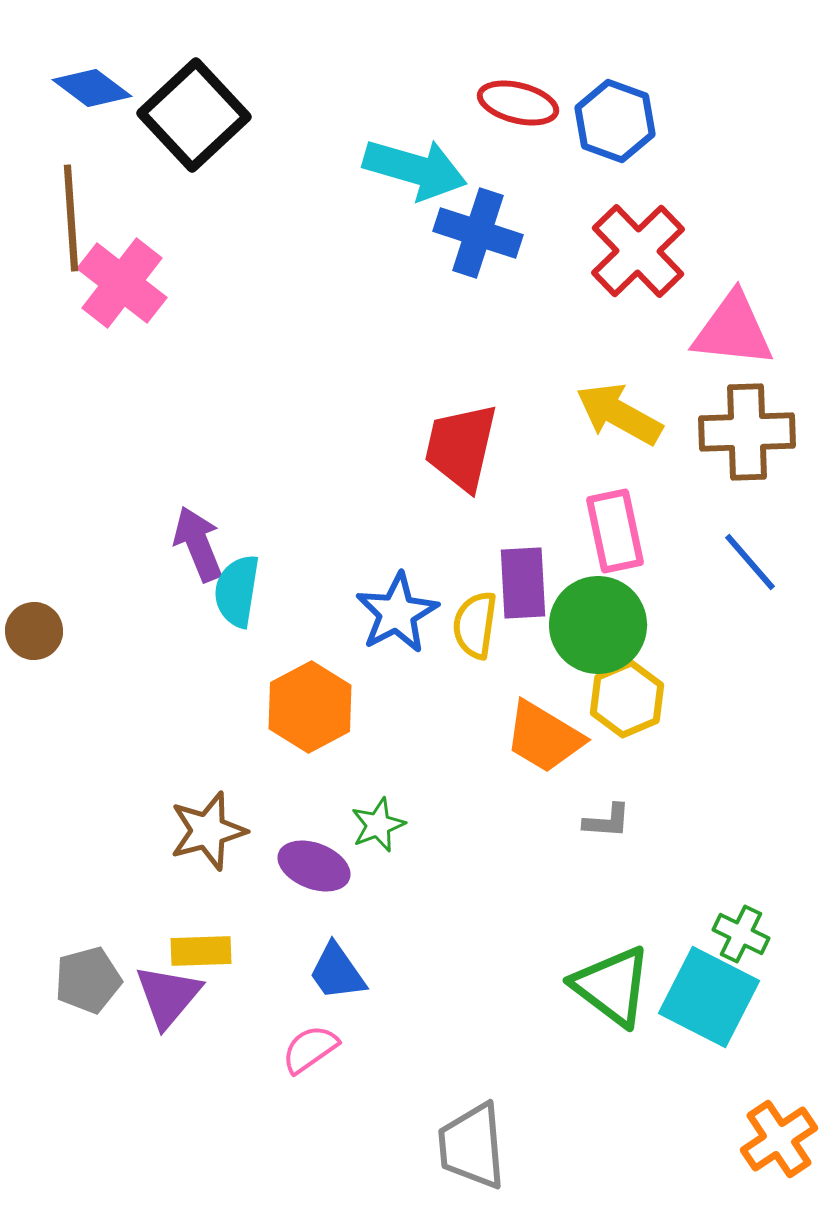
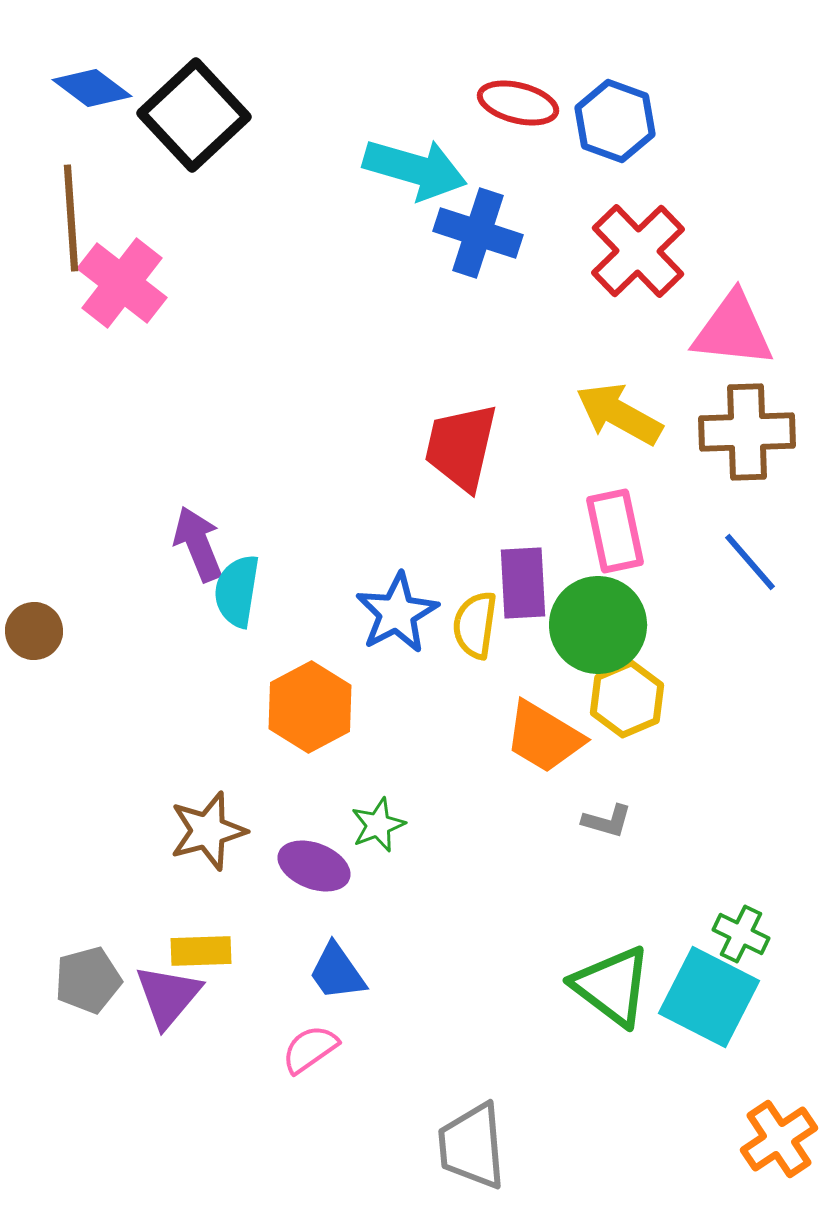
gray L-shape: rotated 12 degrees clockwise
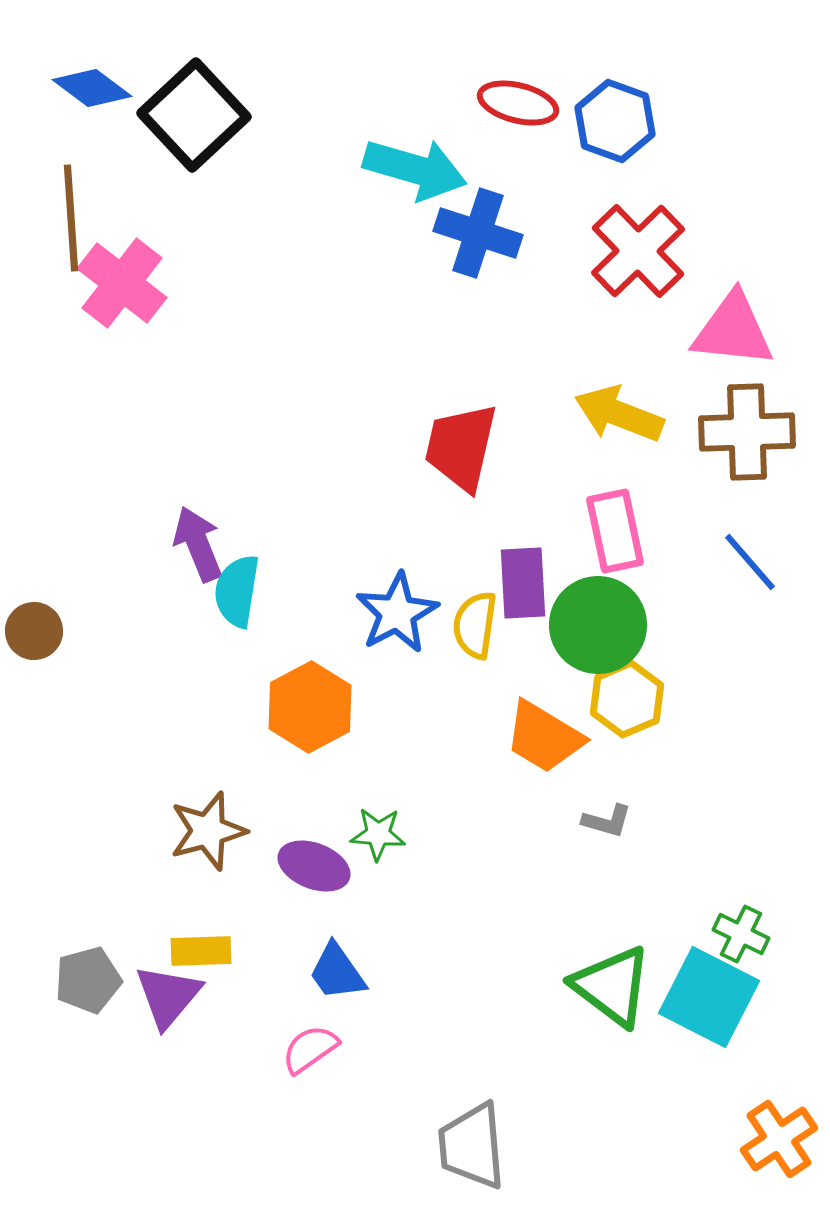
yellow arrow: rotated 8 degrees counterclockwise
green star: moved 9 px down; rotated 26 degrees clockwise
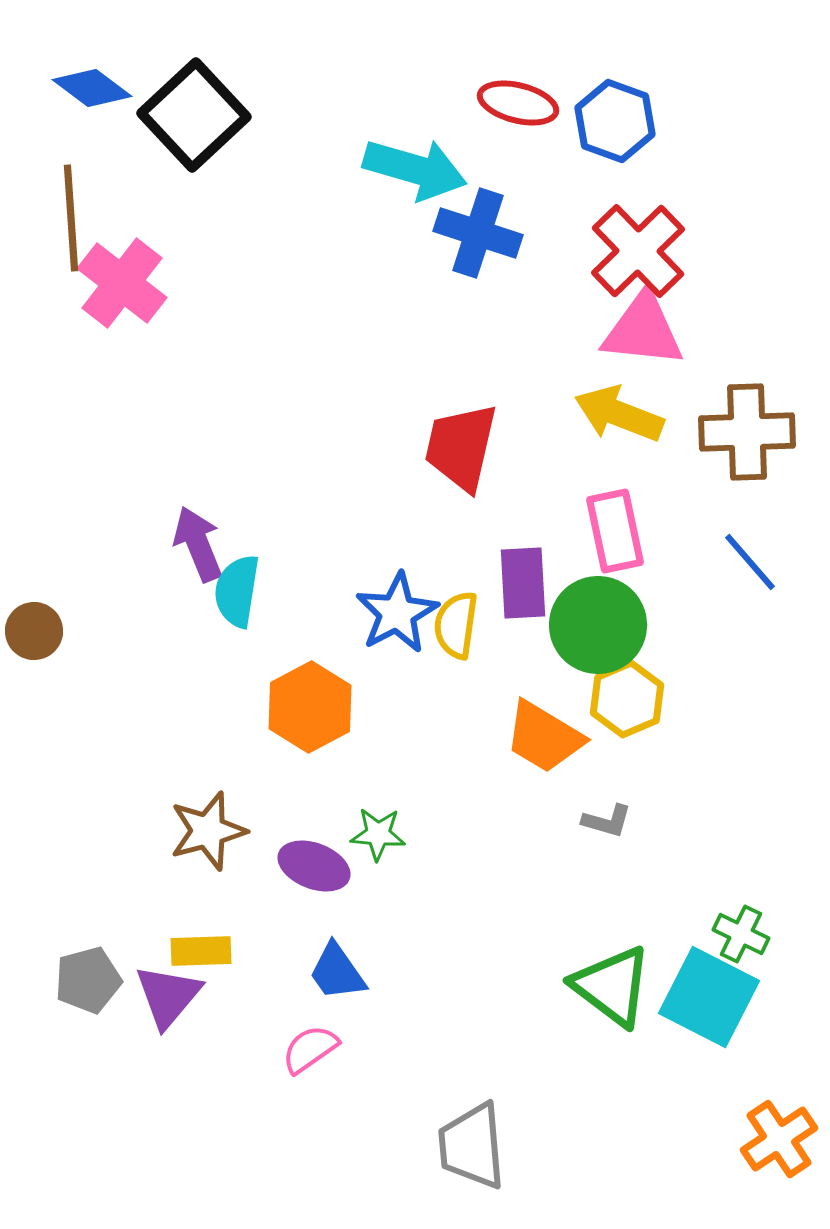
pink triangle: moved 90 px left
yellow semicircle: moved 19 px left
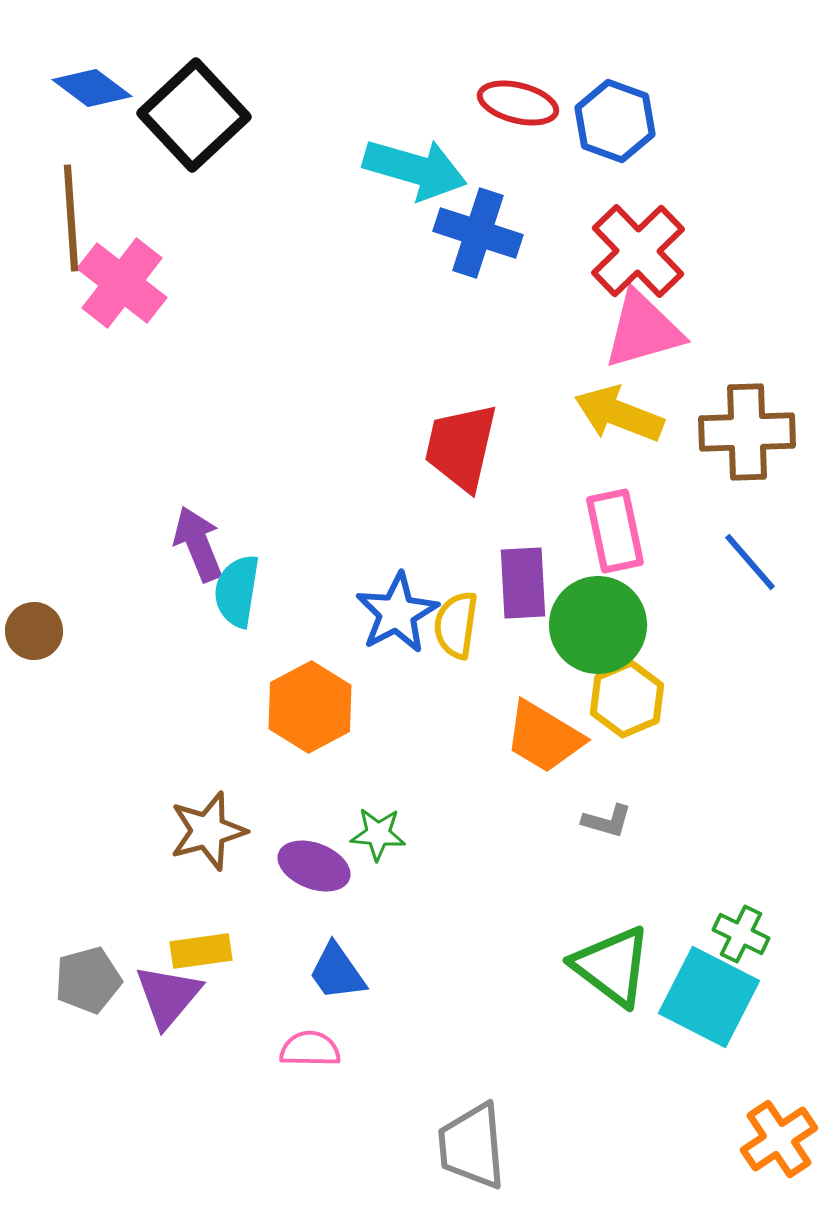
pink triangle: rotated 22 degrees counterclockwise
yellow rectangle: rotated 6 degrees counterclockwise
green triangle: moved 20 px up
pink semicircle: rotated 36 degrees clockwise
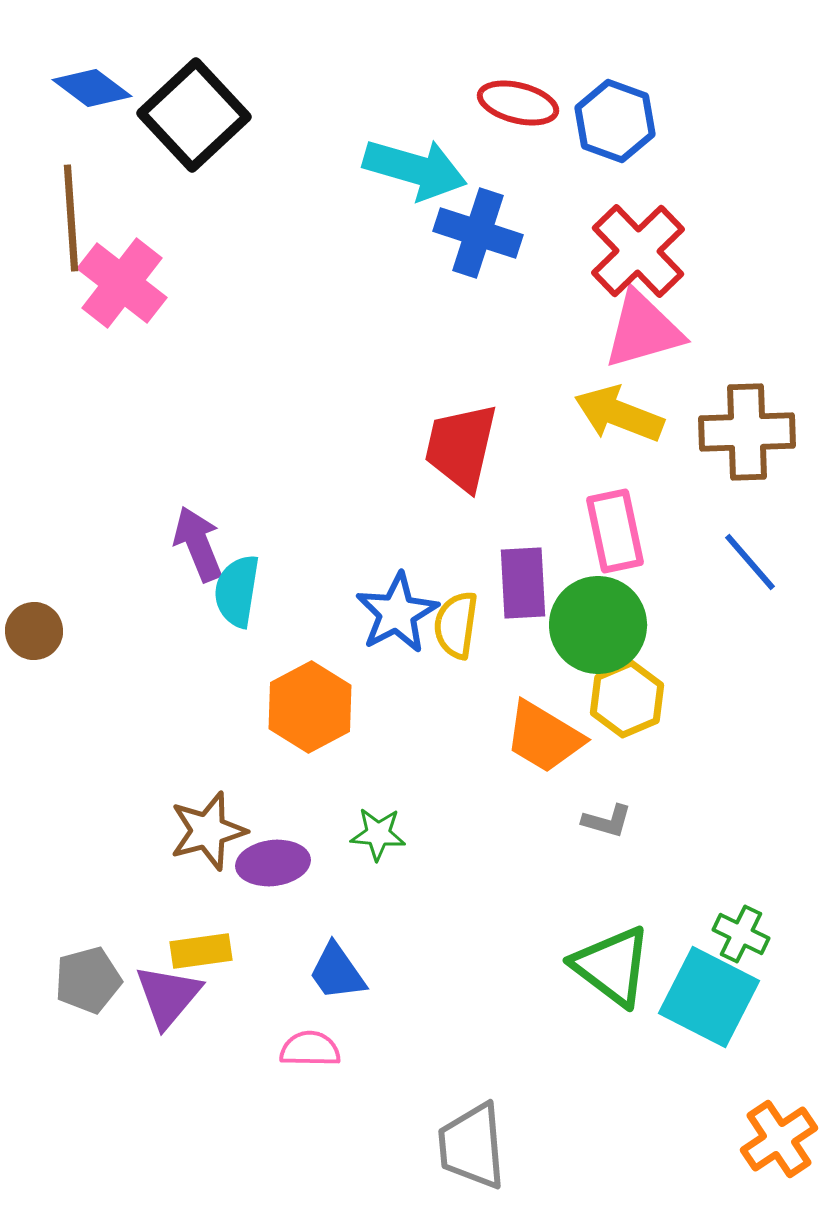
purple ellipse: moved 41 px left, 3 px up; rotated 28 degrees counterclockwise
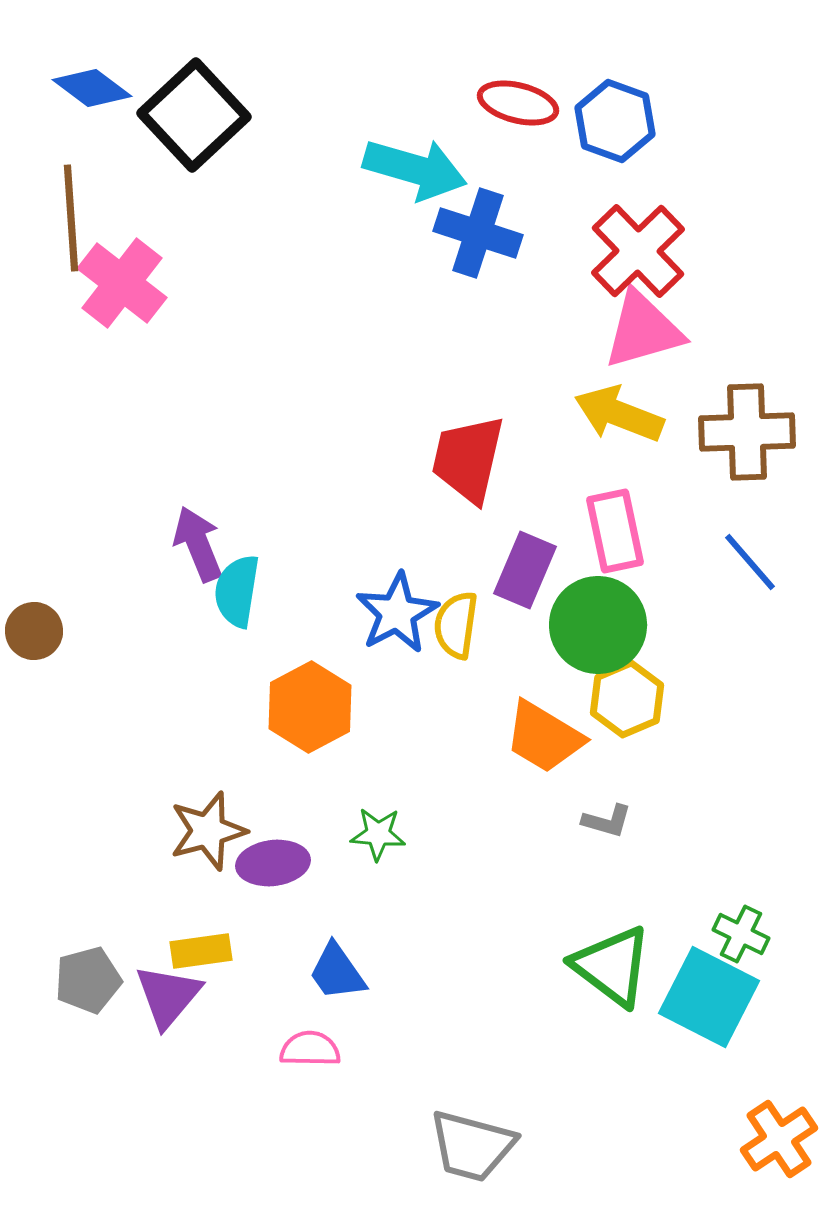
red trapezoid: moved 7 px right, 12 px down
purple rectangle: moved 2 px right, 13 px up; rotated 26 degrees clockwise
gray trapezoid: rotated 70 degrees counterclockwise
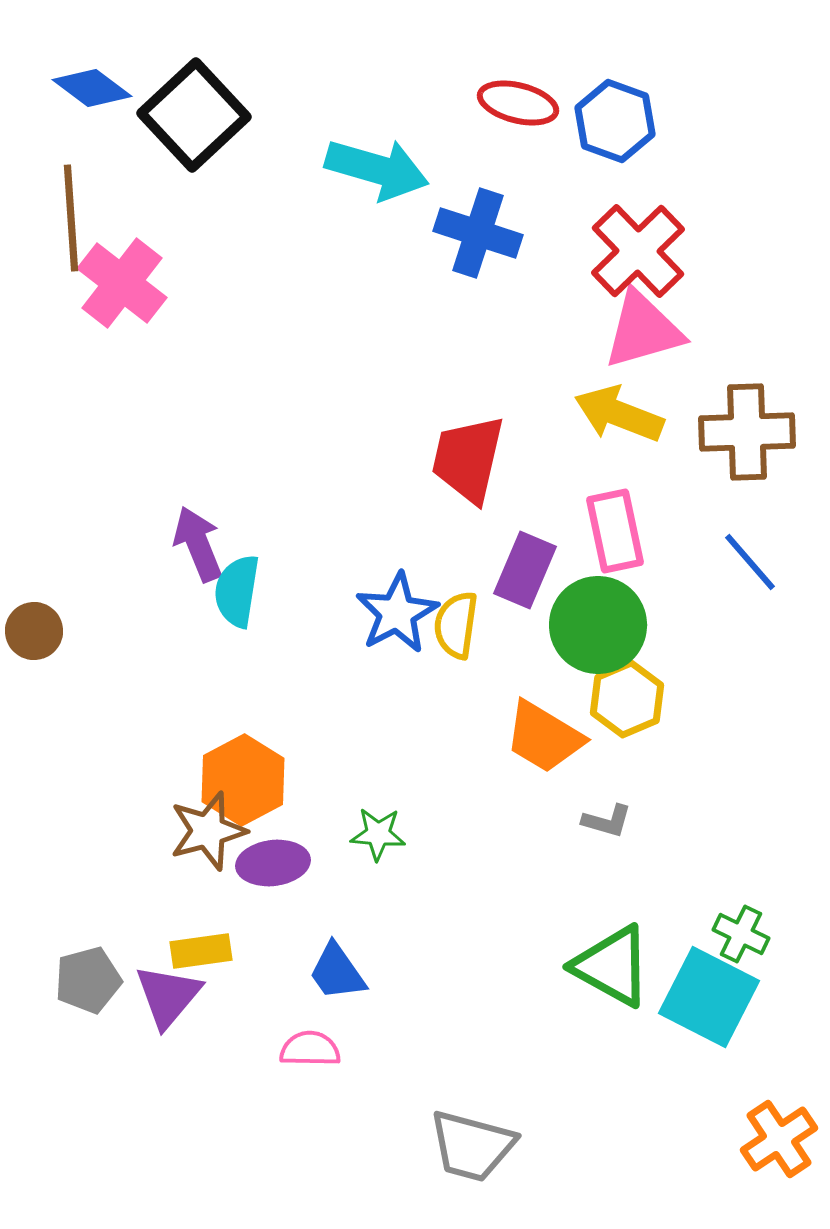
cyan arrow: moved 38 px left
orange hexagon: moved 67 px left, 73 px down
green triangle: rotated 8 degrees counterclockwise
